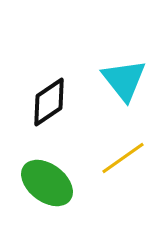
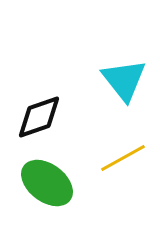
black diamond: moved 10 px left, 15 px down; rotated 15 degrees clockwise
yellow line: rotated 6 degrees clockwise
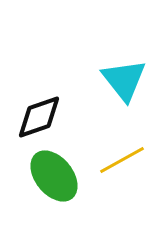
yellow line: moved 1 px left, 2 px down
green ellipse: moved 7 px right, 7 px up; rotated 14 degrees clockwise
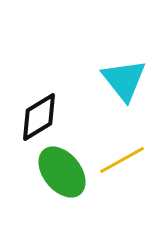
black diamond: rotated 12 degrees counterclockwise
green ellipse: moved 8 px right, 4 px up
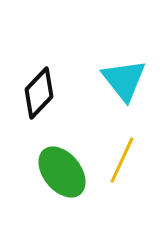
black diamond: moved 24 px up; rotated 15 degrees counterclockwise
yellow line: rotated 36 degrees counterclockwise
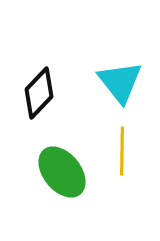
cyan triangle: moved 4 px left, 2 px down
yellow line: moved 9 px up; rotated 24 degrees counterclockwise
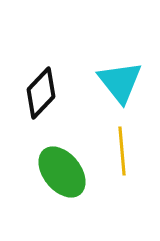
black diamond: moved 2 px right
yellow line: rotated 6 degrees counterclockwise
